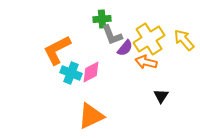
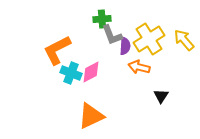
purple semicircle: moved 2 px up; rotated 36 degrees counterclockwise
orange arrow: moved 7 px left, 5 px down
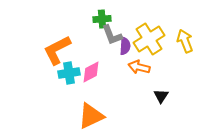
yellow arrow: moved 1 px right, 1 px down; rotated 20 degrees clockwise
cyan cross: moved 2 px left; rotated 30 degrees counterclockwise
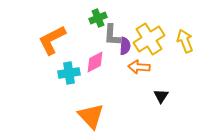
green cross: moved 4 px left, 1 px up; rotated 18 degrees counterclockwise
gray L-shape: rotated 25 degrees clockwise
orange L-shape: moved 5 px left, 10 px up
orange arrow: rotated 10 degrees counterclockwise
pink diamond: moved 4 px right, 10 px up
orange triangle: rotated 48 degrees counterclockwise
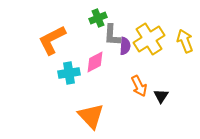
orange arrow: moved 19 px down; rotated 120 degrees counterclockwise
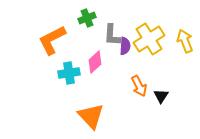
green cross: moved 11 px left
pink diamond: rotated 15 degrees counterclockwise
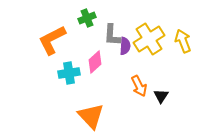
yellow arrow: moved 2 px left
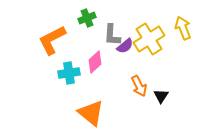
yellow arrow: moved 13 px up
purple semicircle: rotated 48 degrees clockwise
orange triangle: moved 3 px up; rotated 8 degrees counterclockwise
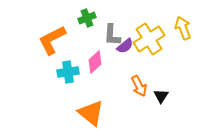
cyan cross: moved 1 px left, 1 px up
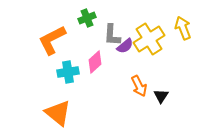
orange triangle: moved 33 px left
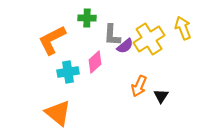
green cross: rotated 24 degrees clockwise
orange arrow: rotated 50 degrees clockwise
